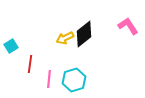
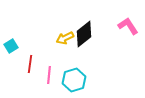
pink line: moved 4 px up
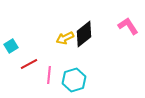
red line: moved 1 px left; rotated 54 degrees clockwise
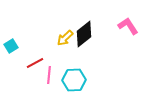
yellow arrow: rotated 18 degrees counterclockwise
red line: moved 6 px right, 1 px up
cyan hexagon: rotated 15 degrees clockwise
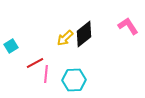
pink line: moved 3 px left, 1 px up
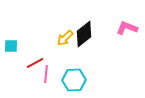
pink L-shape: moved 1 px left, 2 px down; rotated 35 degrees counterclockwise
cyan square: rotated 32 degrees clockwise
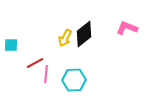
yellow arrow: rotated 18 degrees counterclockwise
cyan square: moved 1 px up
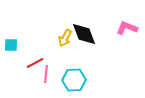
black diamond: rotated 72 degrees counterclockwise
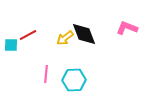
yellow arrow: rotated 24 degrees clockwise
red line: moved 7 px left, 28 px up
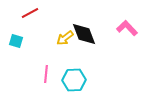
pink L-shape: rotated 25 degrees clockwise
red line: moved 2 px right, 22 px up
cyan square: moved 5 px right, 4 px up; rotated 16 degrees clockwise
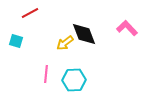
yellow arrow: moved 5 px down
